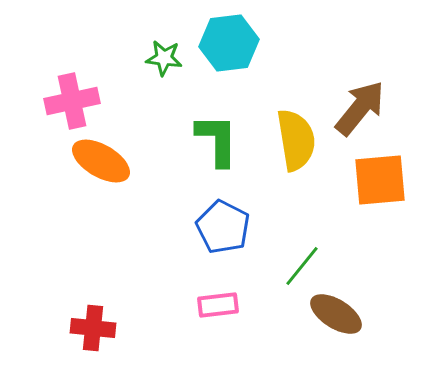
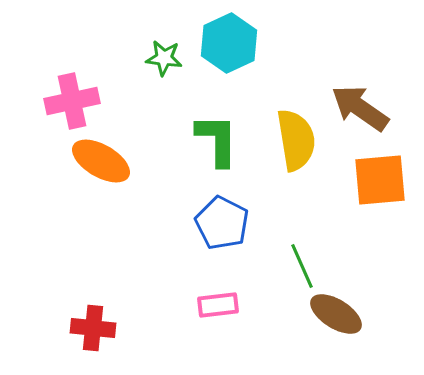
cyan hexagon: rotated 18 degrees counterclockwise
brown arrow: rotated 94 degrees counterclockwise
blue pentagon: moved 1 px left, 4 px up
green line: rotated 63 degrees counterclockwise
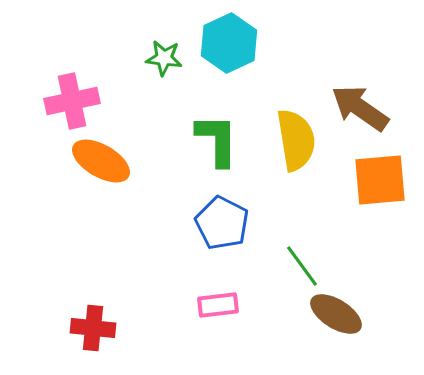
green line: rotated 12 degrees counterclockwise
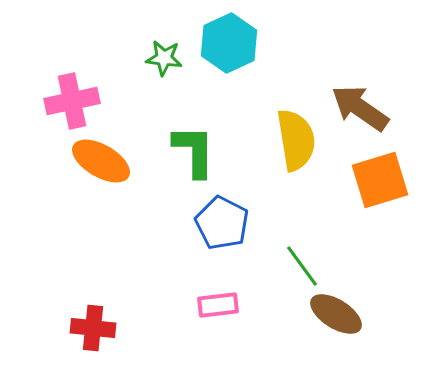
green L-shape: moved 23 px left, 11 px down
orange square: rotated 12 degrees counterclockwise
